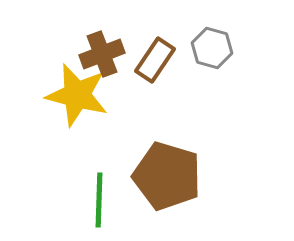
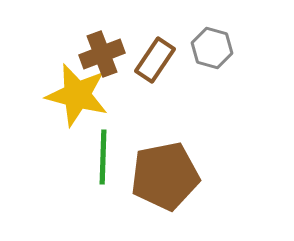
brown pentagon: moved 2 px left; rotated 28 degrees counterclockwise
green line: moved 4 px right, 43 px up
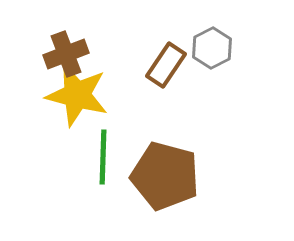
gray hexagon: rotated 18 degrees clockwise
brown cross: moved 36 px left
brown rectangle: moved 11 px right, 5 px down
brown pentagon: rotated 26 degrees clockwise
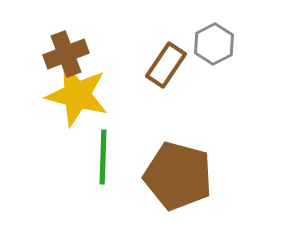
gray hexagon: moved 2 px right, 4 px up
brown pentagon: moved 13 px right
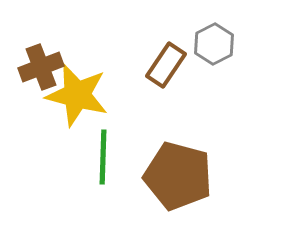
brown cross: moved 25 px left, 13 px down
